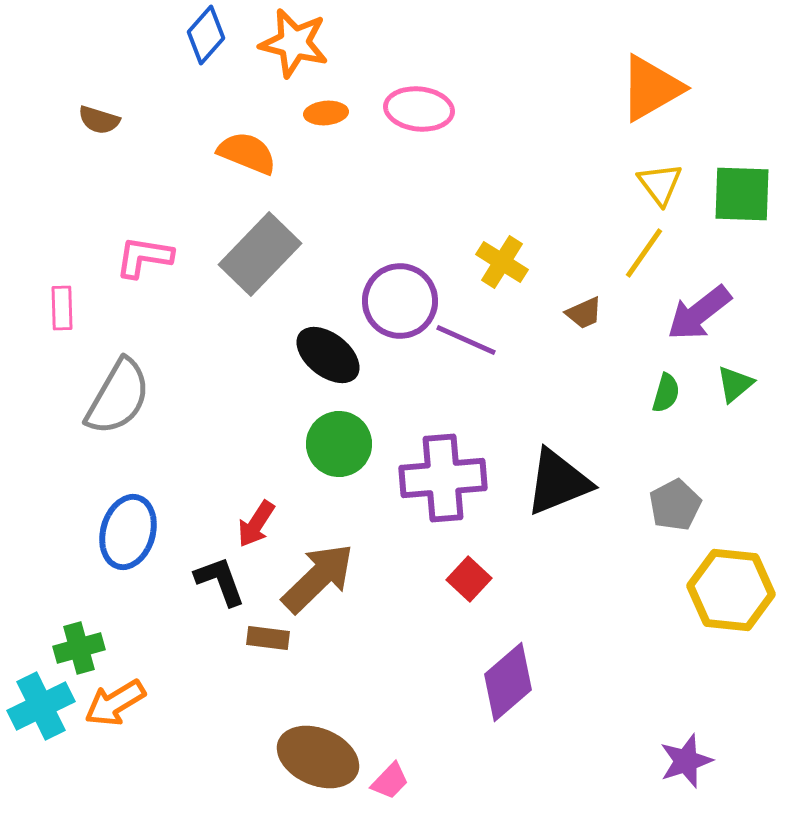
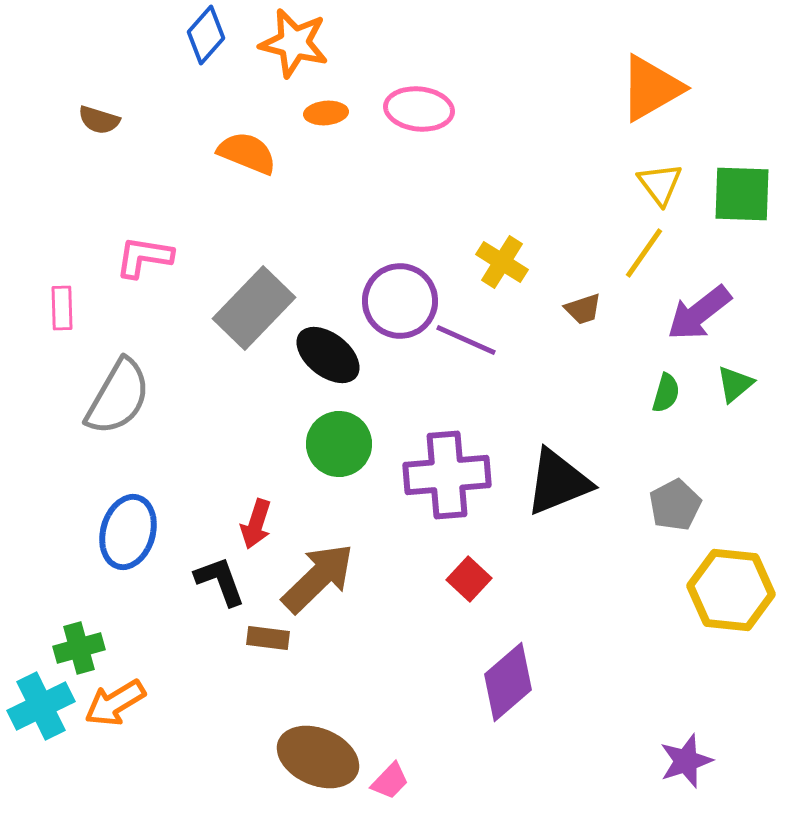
gray rectangle: moved 6 px left, 54 px down
brown trapezoid: moved 1 px left, 4 px up; rotated 6 degrees clockwise
purple cross: moved 4 px right, 3 px up
red arrow: rotated 15 degrees counterclockwise
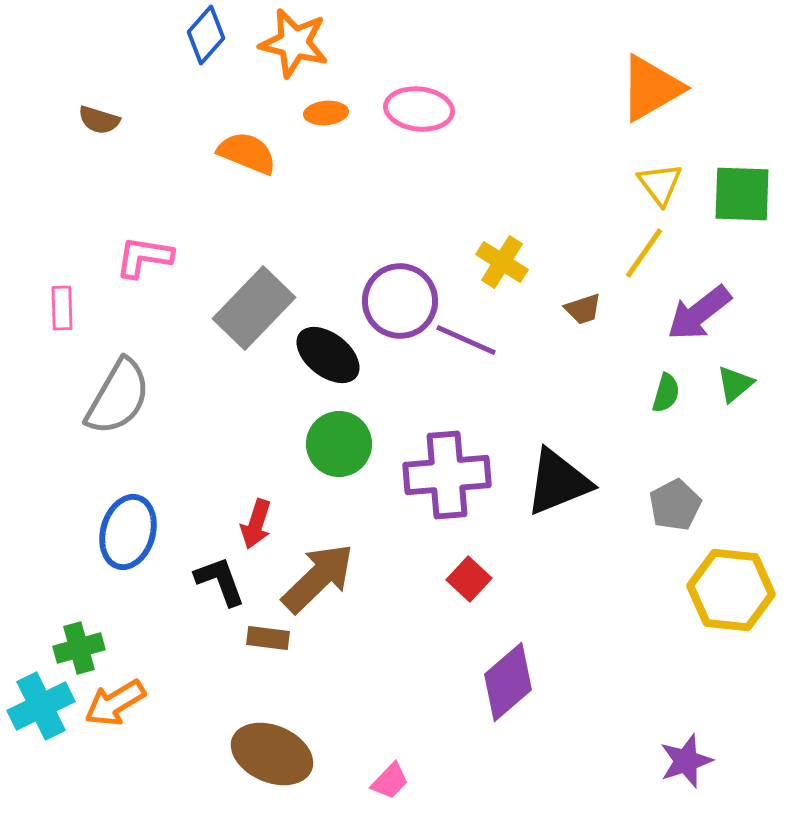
brown ellipse: moved 46 px left, 3 px up
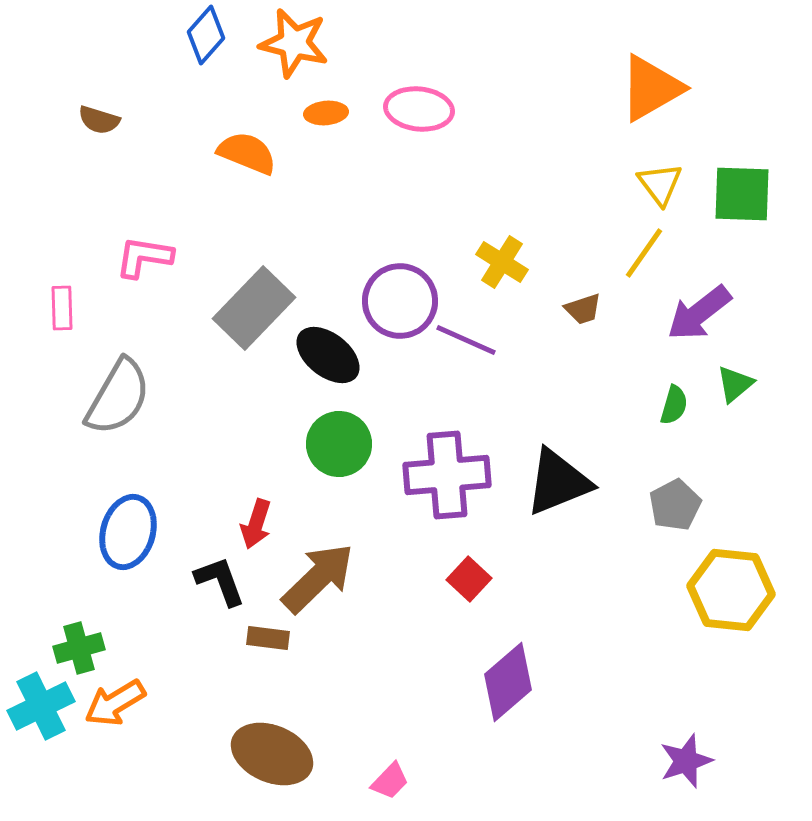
green semicircle: moved 8 px right, 12 px down
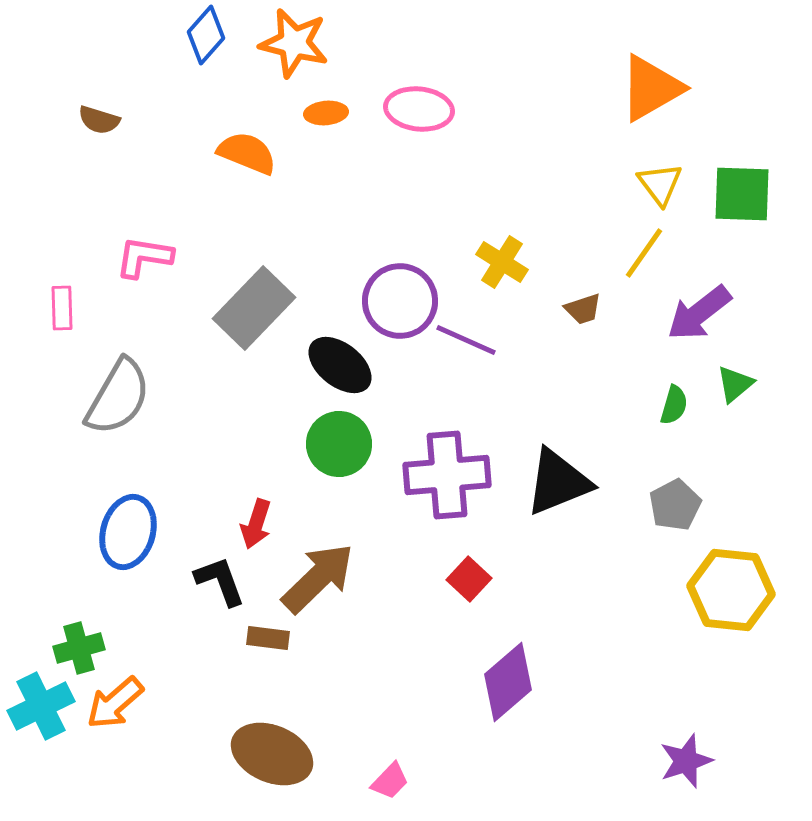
black ellipse: moved 12 px right, 10 px down
orange arrow: rotated 10 degrees counterclockwise
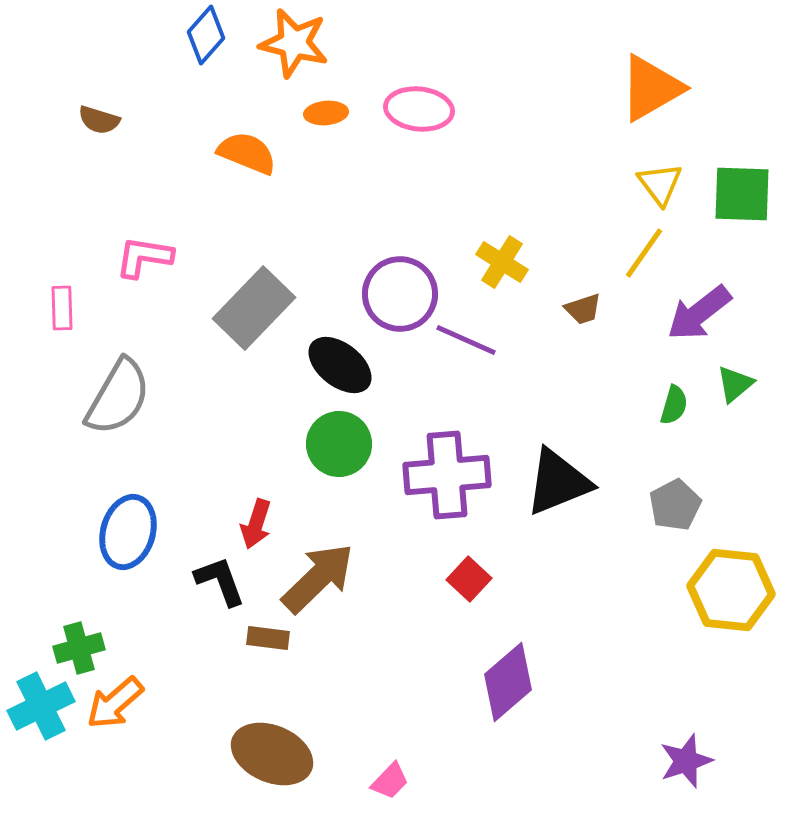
purple circle: moved 7 px up
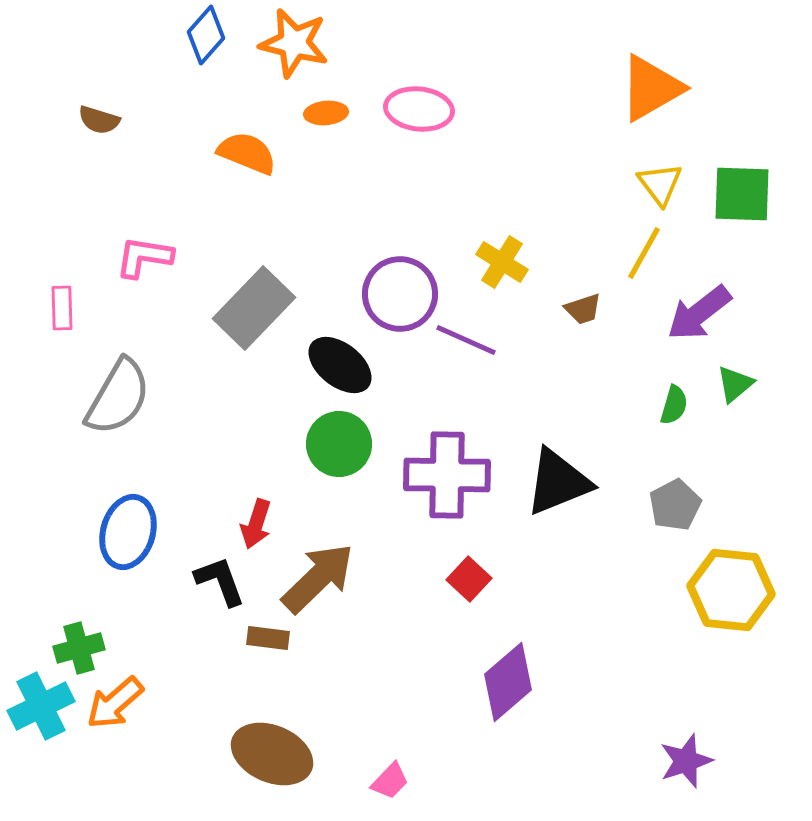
yellow line: rotated 6 degrees counterclockwise
purple cross: rotated 6 degrees clockwise
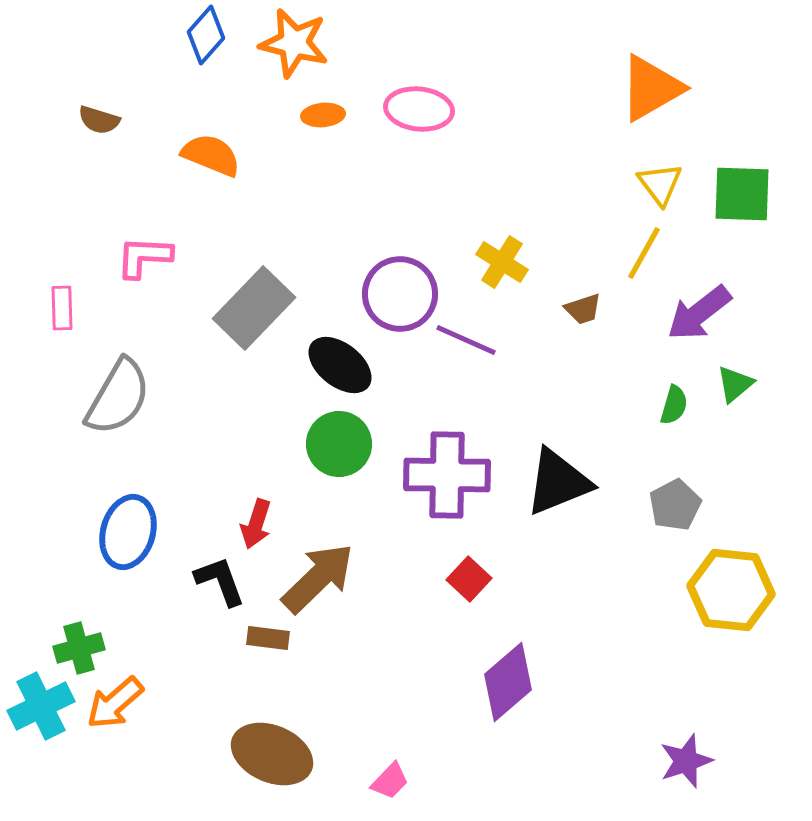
orange ellipse: moved 3 px left, 2 px down
orange semicircle: moved 36 px left, 2 px down
pink L-shape: rotated 6 degrees counterclockwise
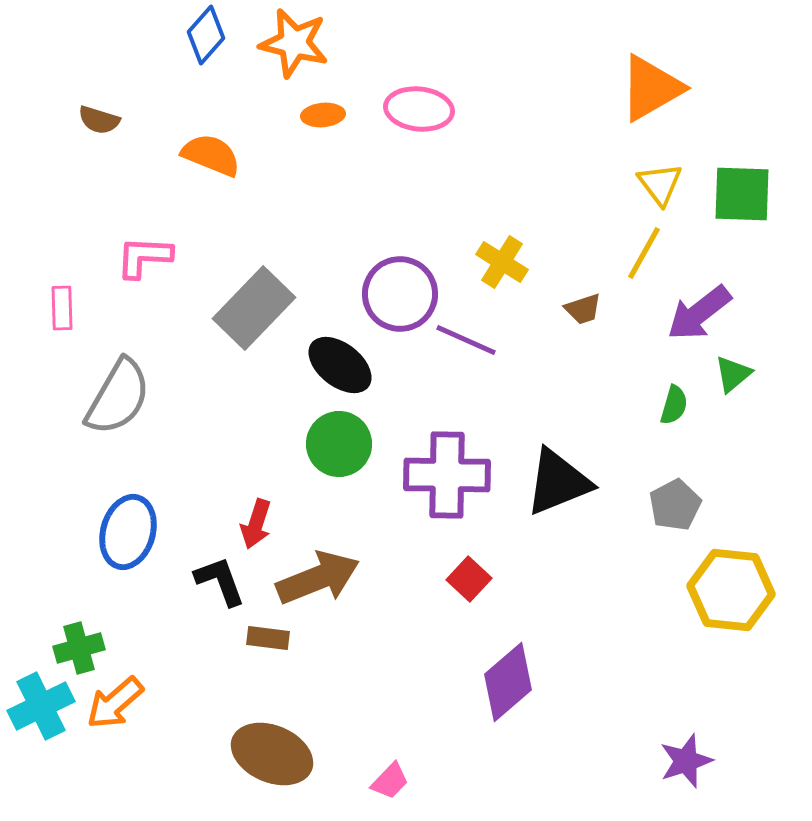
green triangle: moved 2 px left, 10 px up
brown arrow: rotated 22 degrees clockwise
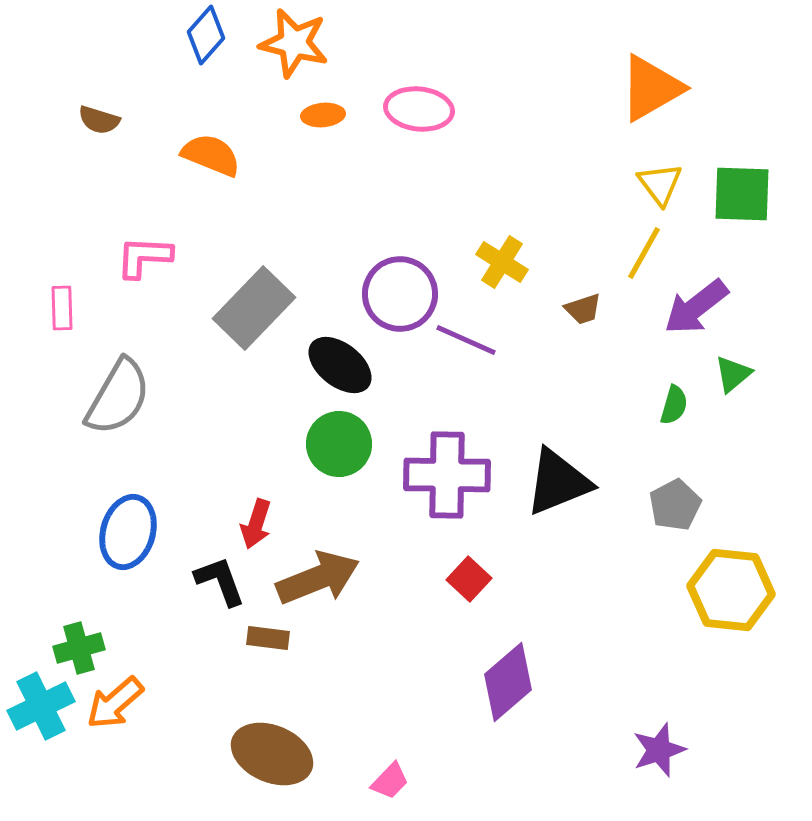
purple arrow: moved 3 px left, 6 px up
purple star: moved 27 px left, 11 px up
